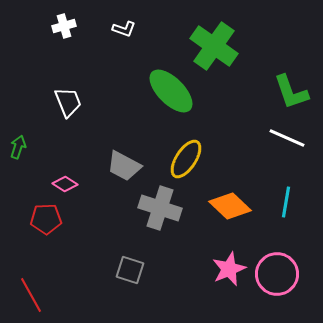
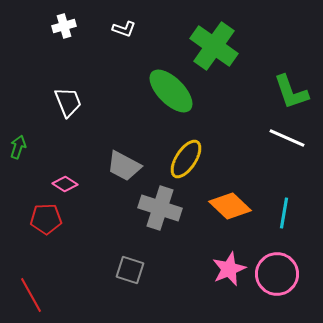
cyan line: moved 2 px left, 11 px down
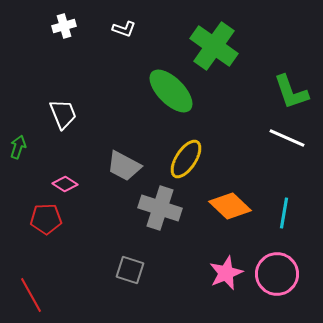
white trapezoid: moved 5 px left, 12 px down
pink star: moved 3 px left, 4 px down
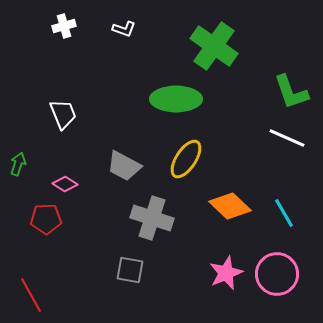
green ellipse: moved 5 px right, 8 px down; rotated 45 degrees counterclockwise
green arrow: moved 17 px down
gray cross: moved 8 px left, 10 px down
cyan line: rotated 40 degrees counterclockwise
gray square: rotated 8 degrees counterclockwise
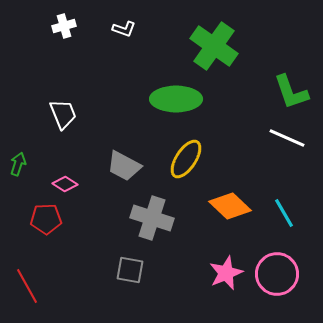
red line: moved 4 px left, 9 px up
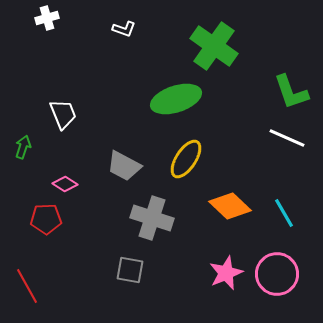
white cross: moved 17 px left, 8 px up
green ellipse: rotated 18 degrees counterclockwise
green arrow: moved 5 px right, 17 px up
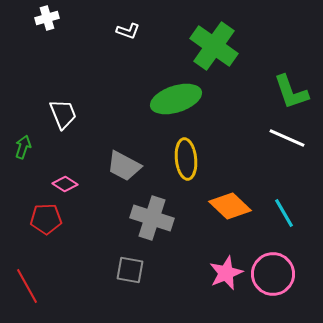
white L-shape: moved 4 px right, 2 px down
yellow ellipse: rotated 39 degrees counterclockwise
pink circle: moved 4 px left
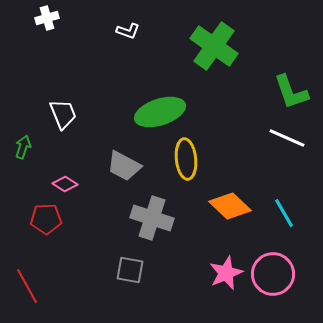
green ellipse: moved 16 px left, 13 px down
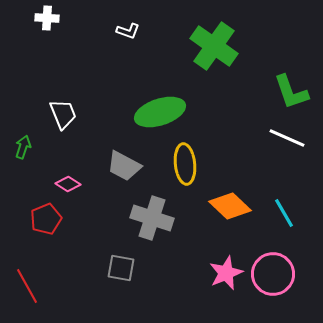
white cross: rotated 20 degrees clockwise
yellow ellipse: moved 1 px left, 5 px down
pink diamond: moved 3 px right
red pentagon: rotated 20 degrees counterclockwise
gray square: moved 9 px left, 2 px up
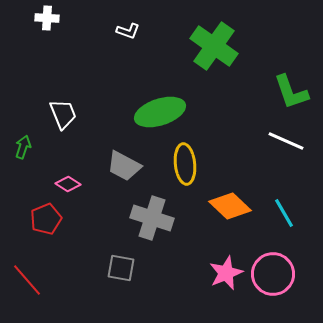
white line: moved 1 px left, 3 px down
red line: moved 6 px up; rotated 12 degrees counterclockwise
